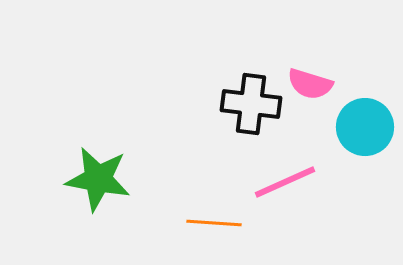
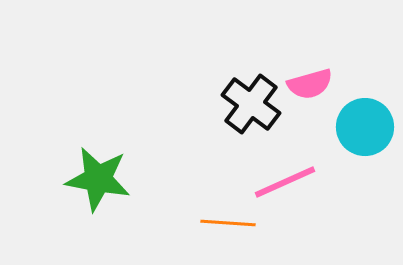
pink semicircle: rotated 33 degrees counterclockwise
black cross: rotated 30 degrees clockwise
orange line: moved 14 px right
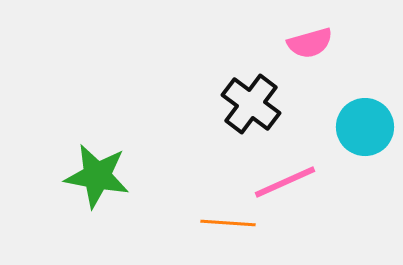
pink semicircle: moved 41 px up
green star: moved 1 px left, 3 px up
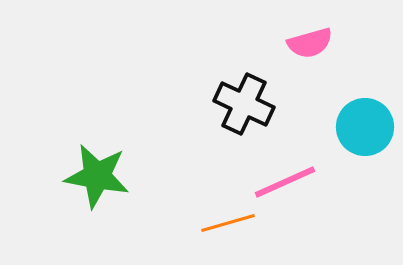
black cross: moved 7 px left; rotated 12 degrees counterclockwise
orange line: rotated 20 degrees counterclockwise
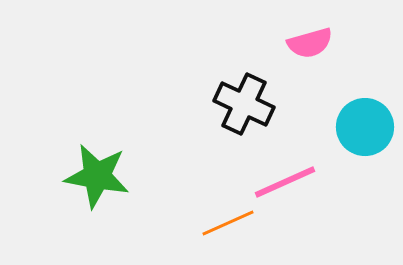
orange line: rotated 8 degrees counterclockwise
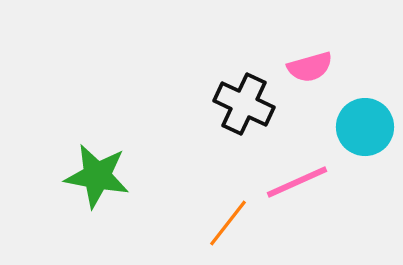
pink semicircle: moved 24 px down
pink line: moved 12 px right
orange line: rotated 28 degrees counterclockwise
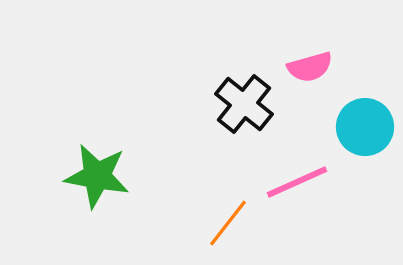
black cross: rotated 14 degrees clockwise
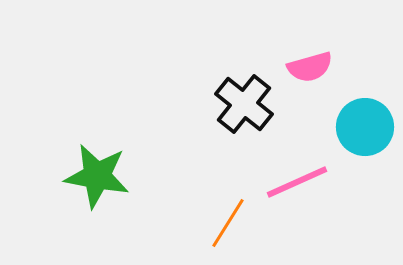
orange line: rotated 6 degrees counterclockwise
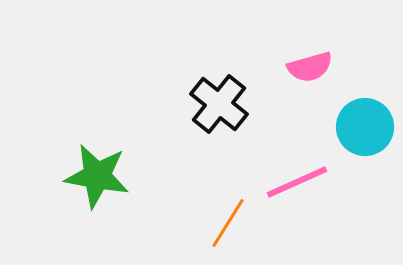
black cross: moved 25 px left
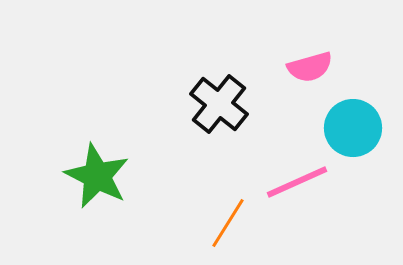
cyan circle: moved 12 px left, 1 px down
green star: rotated 16 degrees clockwise
